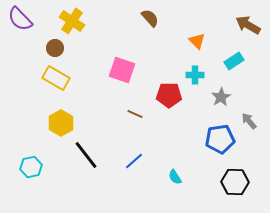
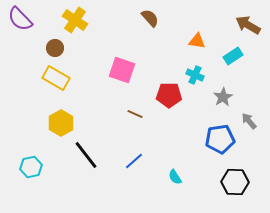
yellow cross: moved 3 px right, 1 px up
orange triangle: rotated 36 degrees counterclockwise
cyan rectangle: moved 1 px left, 5 px up
cyan cross: rotated 24 degrees clockwise
gray star: moved 2 px right
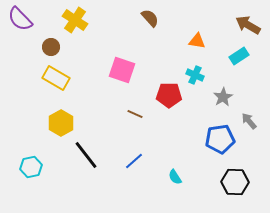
brown circle: moved 4 px left, 1 px up
cyan rectangle: moved 6 px right
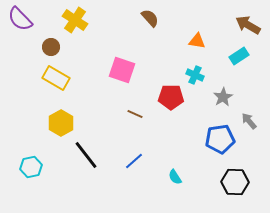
red pentagon: moved 2 px right, 2 px down
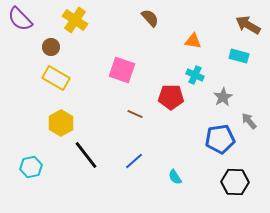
orange triangle: moved 4 px left
cyan rectangle: rotated 48 degrees clockwise
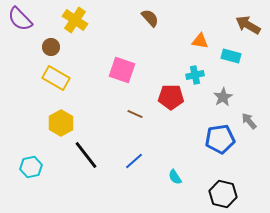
orange triangle: moved 7 px right
cyan rectangle: moved 8 px left
cyan cross: rotated 36 degrees counterclockwise
black hexagon: moved 12 px left, 12 px down; rotated 12 degrees clockwise
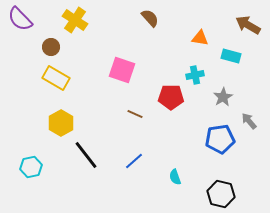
orange triangle: moved 3 px up
cyan semicircle: rotated 14 degrees clockwise
black hexagon: moved 2 px left
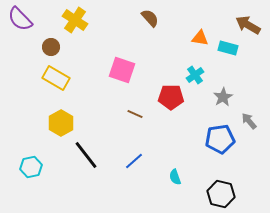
cyan rectangle: moved 3 px left, 8 px up
cyan cross: rotated 24 degrees counterclockwise
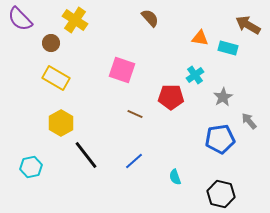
brown circle: moved 4 px up
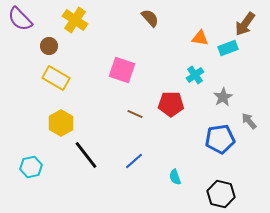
brown arrow: moved 3 px left, 1 px up; rotated 85 degrees counterclockwise
brown circle: moved 2 px left, 3 px down
cyan rectangle: rotated 36 degrees counterclockwise
red pentagon: moved 7 px down
